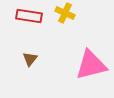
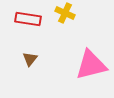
red rectangle: moved 1 px left, 3 px down
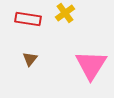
yellow cross: rotated 30 degrees clockwise
pink triangle: rotated 44 degrees counterclockwise
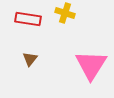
yellow cross: rotated 36 degrees counterclockwise
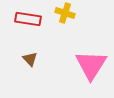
brown triangle: rotated 21 degrees counterclockwise
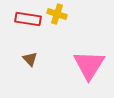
yellow cross: moved 8 px left, 1 px down
pink triangle: moved 2 px left
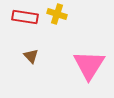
red rectangle: moved 3 px left, 2 px up
brown triangle: moved 1 px right, 3 px up
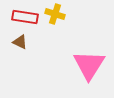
yellow cross: moved 2 px left
brown triangle: moved 11 px left, 14 px up; rotated 21 degrees counterclockwise
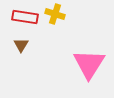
brown triangle: moved 1 px right, 3 px down; rotated 35 degrees clockwise
pink triangle: moved 1 px up
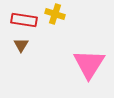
red rectangle: moved 1 px left, 3 px down
